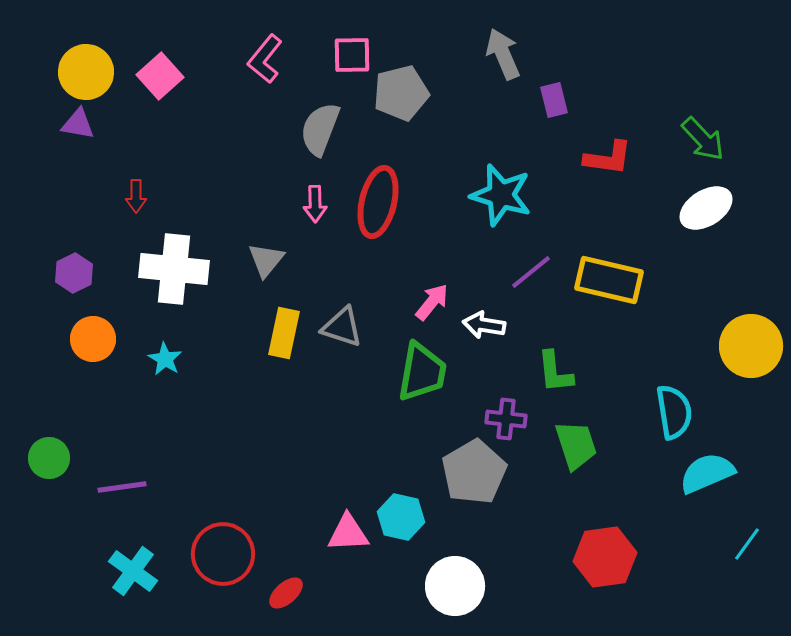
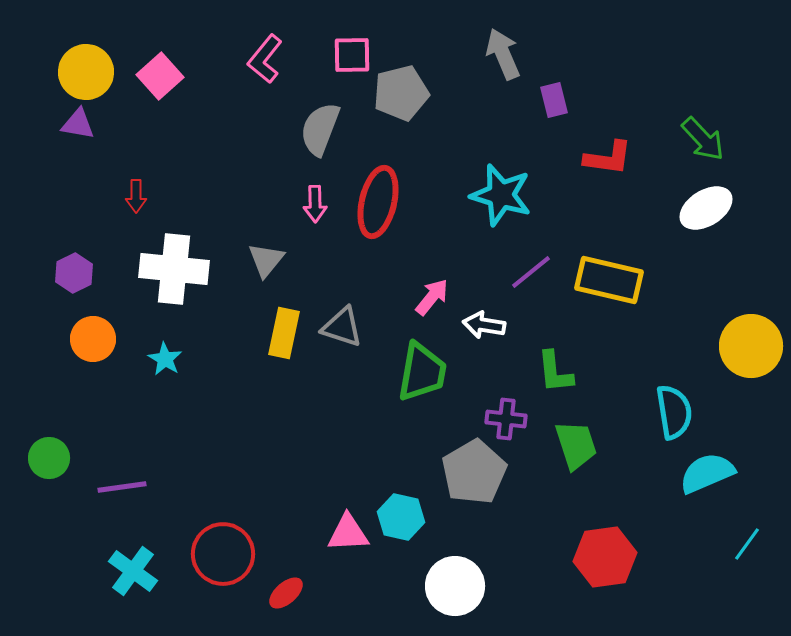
pink arrow at (432, 302): moved 5 px up
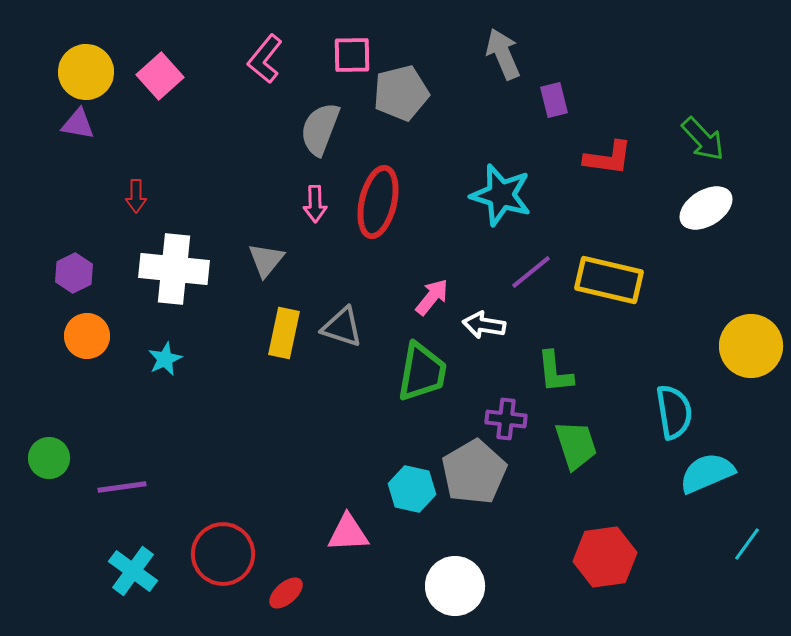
orange circle at (93, 339): moved 6 px left, 3 px up
cyan star at (165, 359): rotated 16 degrees clockwise
cyan hexagon at (401, 517): moved 11 px right, 28 px up
